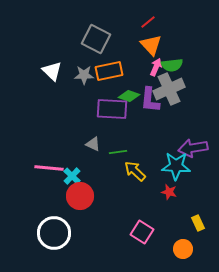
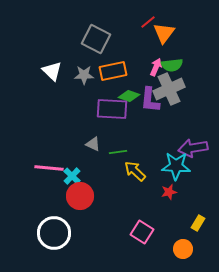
orange triangle: moved 13 px right, 12 px up; rotated 20 degrees clockwise
orange rectangle: moved 4 px right
red star: rotated 28 degrees counterclockwise
yellow rectangle: rotated 56 degrees clockwise
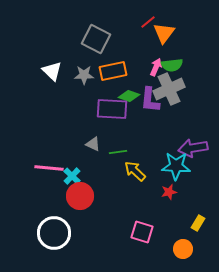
pink square: rotated 15 degrees counterclockwise
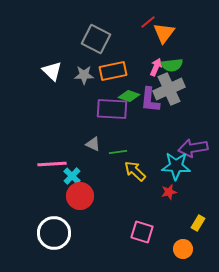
pink line: moved 3 px right, 4 px up; rotated 8 degrees counterclockwise
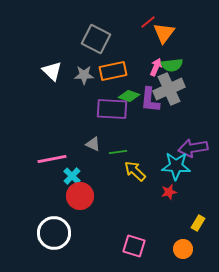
pink line: moved 5 px up; rotated 8 degrees counterclockwise
pink square: moved 8 px left, 14 px down
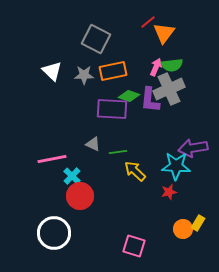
orange circle: moved 20 px up
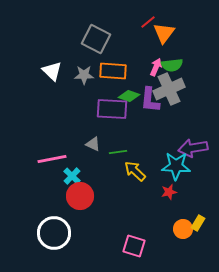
orange rectangle: rotated 16 degrees clockwise
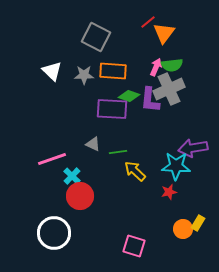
gray square: moved 2 px up
pink line: rotated 8 degrees counterclockwise
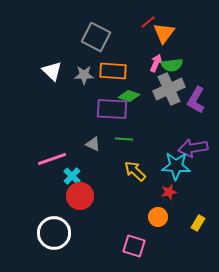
pink arrow: moved 4 px up
purple L-shape: moved 46 px right; rotated 24 degrees clockwise
green line: moved 6 px right, 13 px up; rotated 12 degrees clockwise
orange circle: moved 25 px left, 12 px up
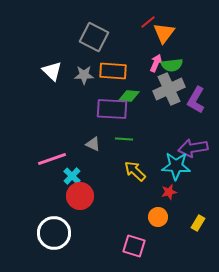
gray square: moved 2 px left
green diamond: rotated 15 degrees counterclockwise
